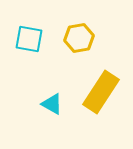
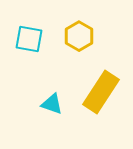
yellow hexagon: moved 2 px up; rotated 20 degrees counterclockwise
cyan triangle: rotated 10 degrees counterclockwise
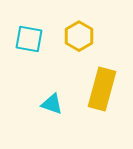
yellow rectangle: moved 1 px right, 3 px up; rotated 18 degrees counterclockwise
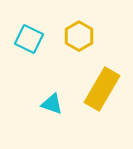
cyan square: rotated 16 degrees clockwise
yellow rectangle: rotated 15 degrees clockwise
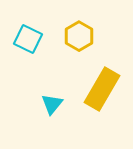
cyan square: moved 1 px left
cyan triangle: rotated 50 degrees clockwise
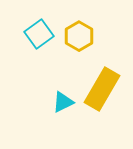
cyan square: moved 11 px right, 5 px up; rotated 28 degrees clockwise
cyan triangle: moved 11 px right, 2 px up; rotated 25 degrees clockwise
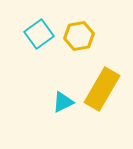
yellow hexagon: rotated 20 degrees clockwise
